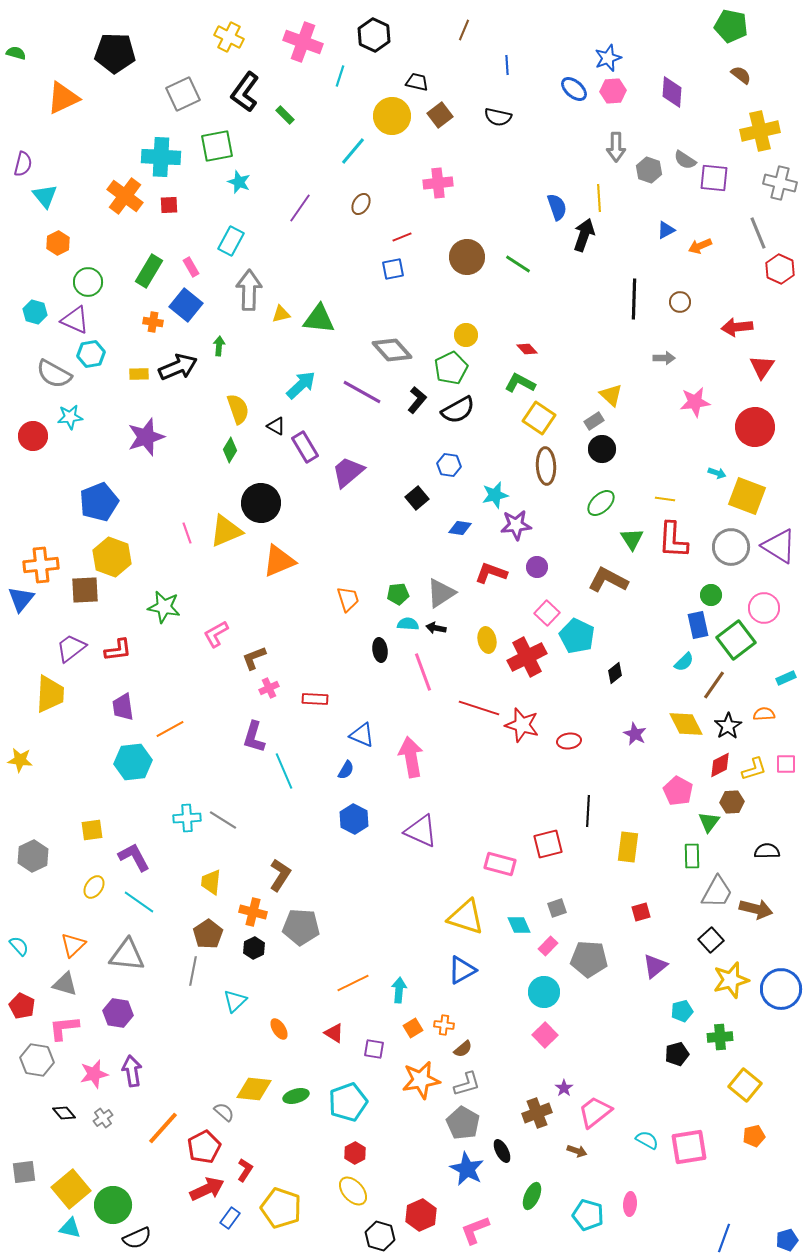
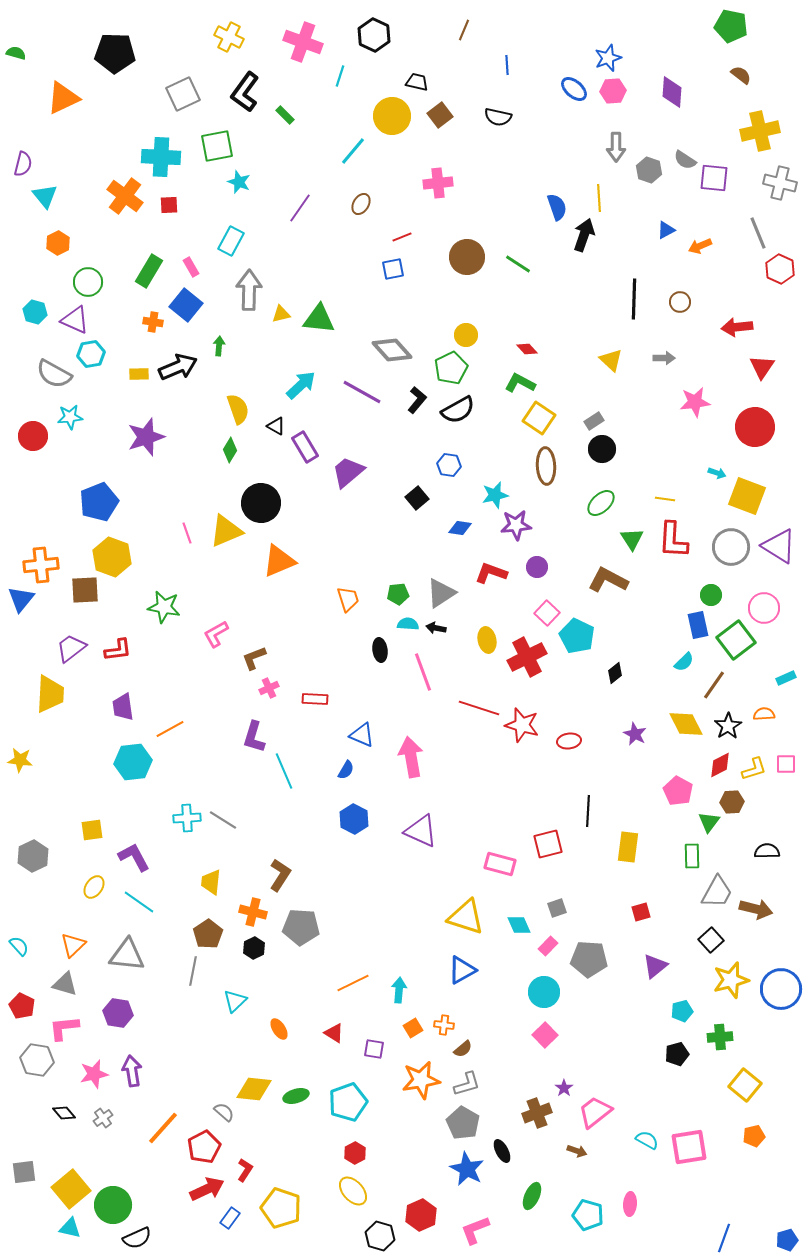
yellow triangle at (611, 395): moved 35 px up
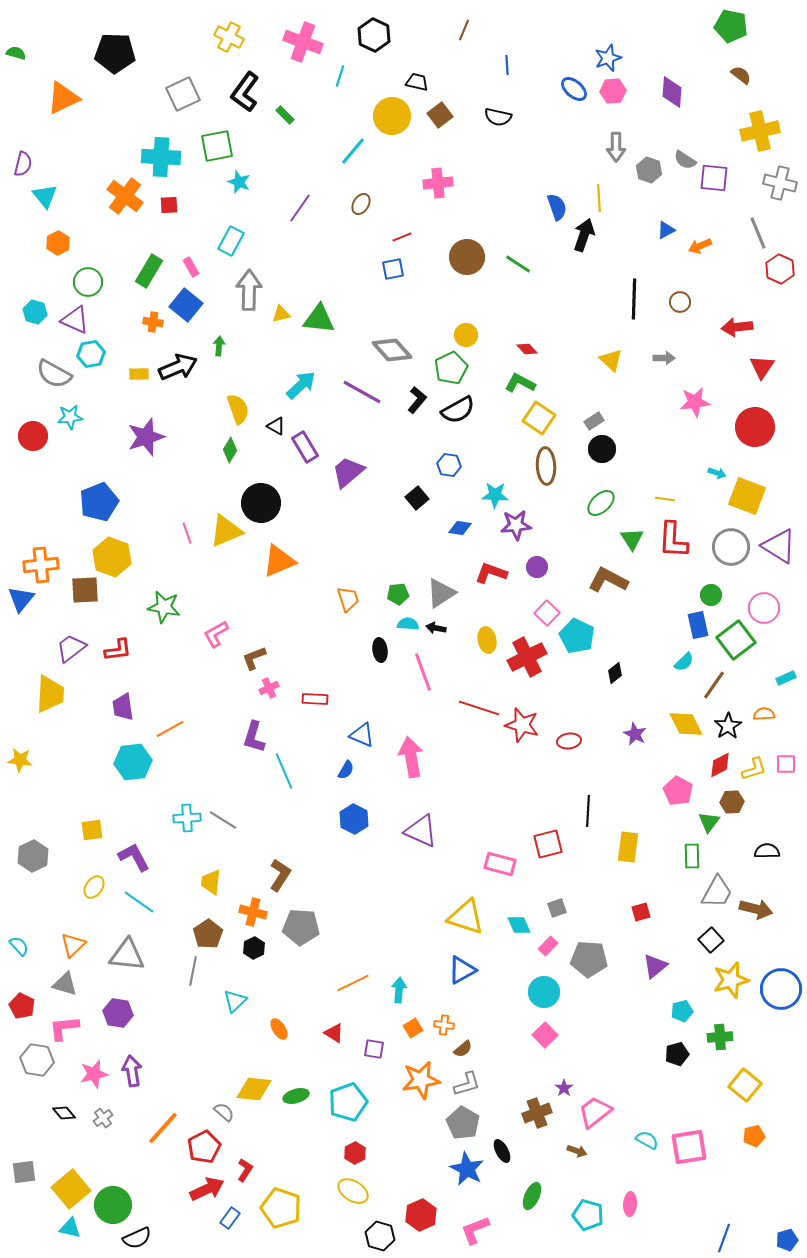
cyan star at (495, 495): rotated 16 degrees clockwise
yellow ellipse at (353, 1191): rotated 16 degrees counterclockwise
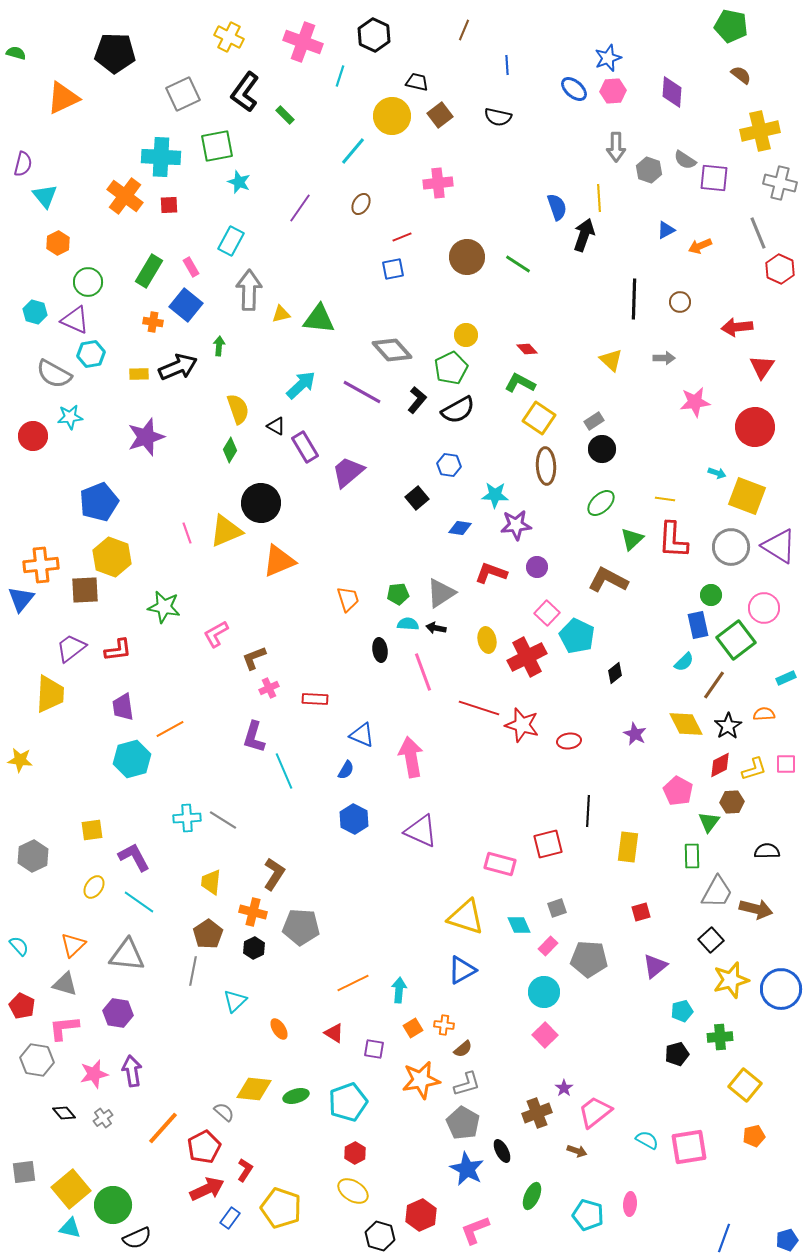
green triangle at (632, 539): rotated 20 degrees clockwise
cyan hexagon at (133, 762): moved 1 px left, 3 px up; rotated 9 degrees counterclockwise
brown L-shape at (280, 875): moved 6 px left, 1 px up
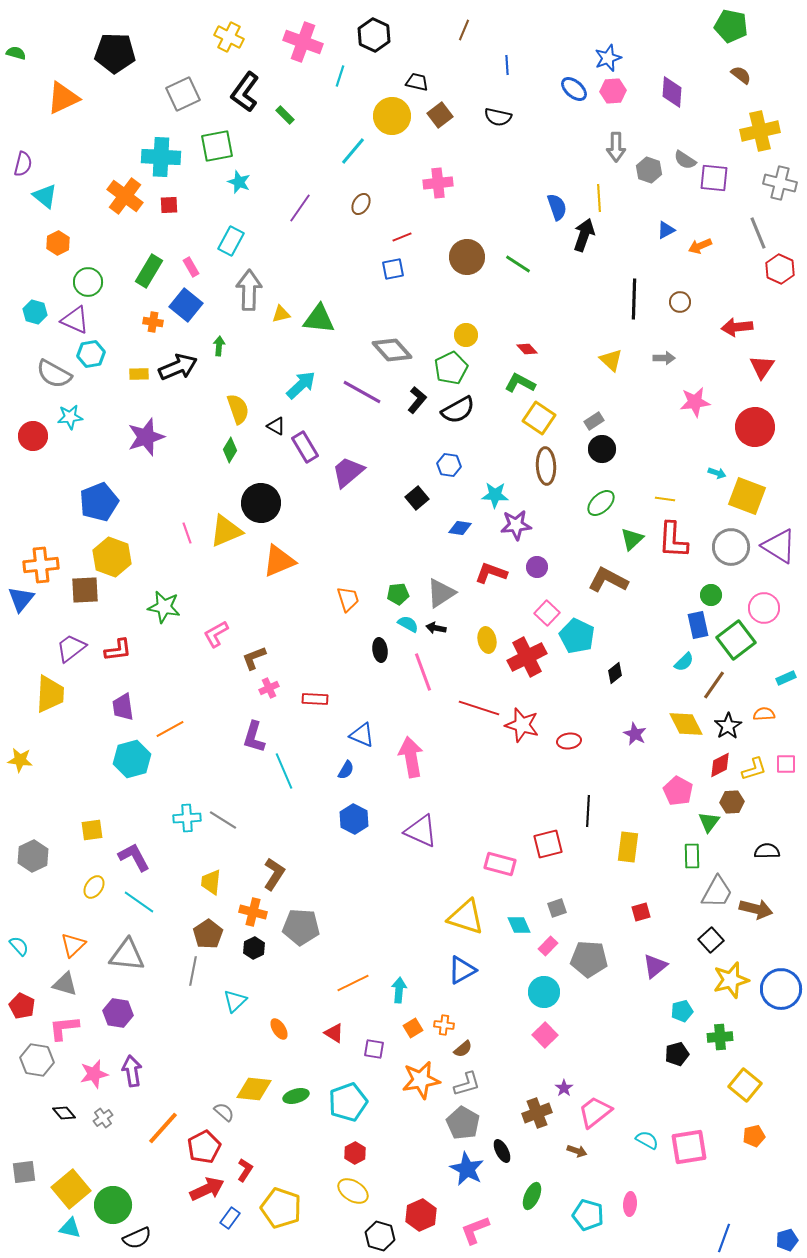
cyan triangle at (45, 196): rotated 12 degrees counterclockwise
cyan semicircle at (408, 624): rotated 25 degrees clockwise
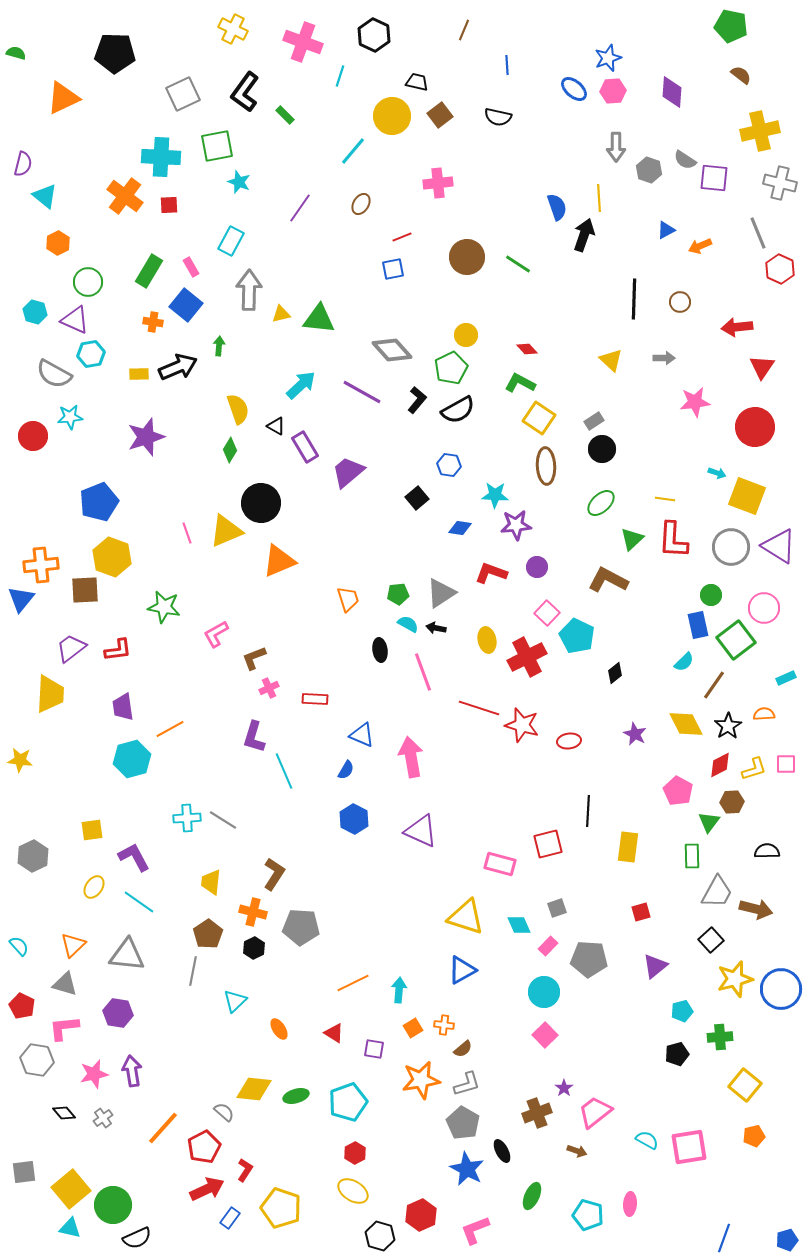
yellow cross at (229, 37): moved 4 px right, 8 px up
yellow star at (731, 980): moved 4 px right, 1 px up
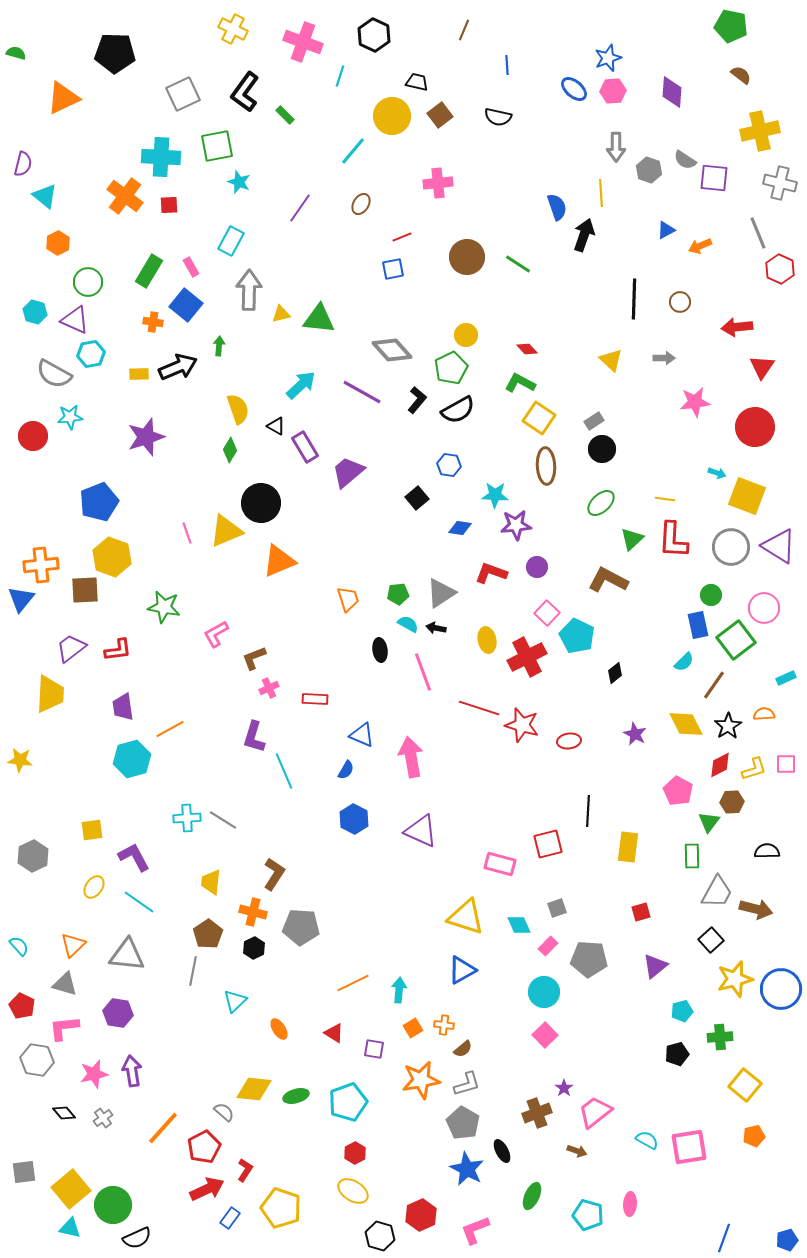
yellow line at (599, 198): moved 2 px right, 5 px up
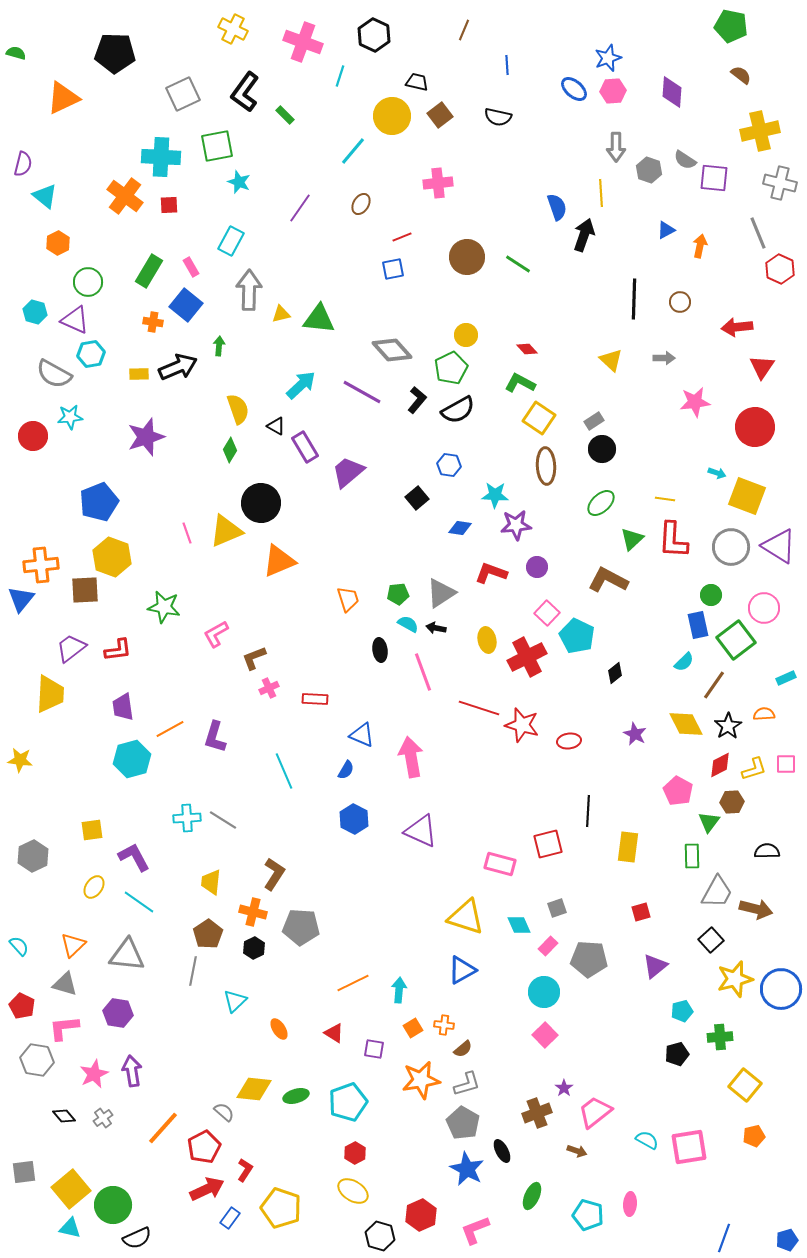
orange arrow at (700, 246): rotated 125 degrees clockwise
purple L-shape at (254, 737): moved 39 px left
pink star at (94, 1074): rotated 12 degrees counterclockwise
black diamond at (64, 1113): moved 3 px down
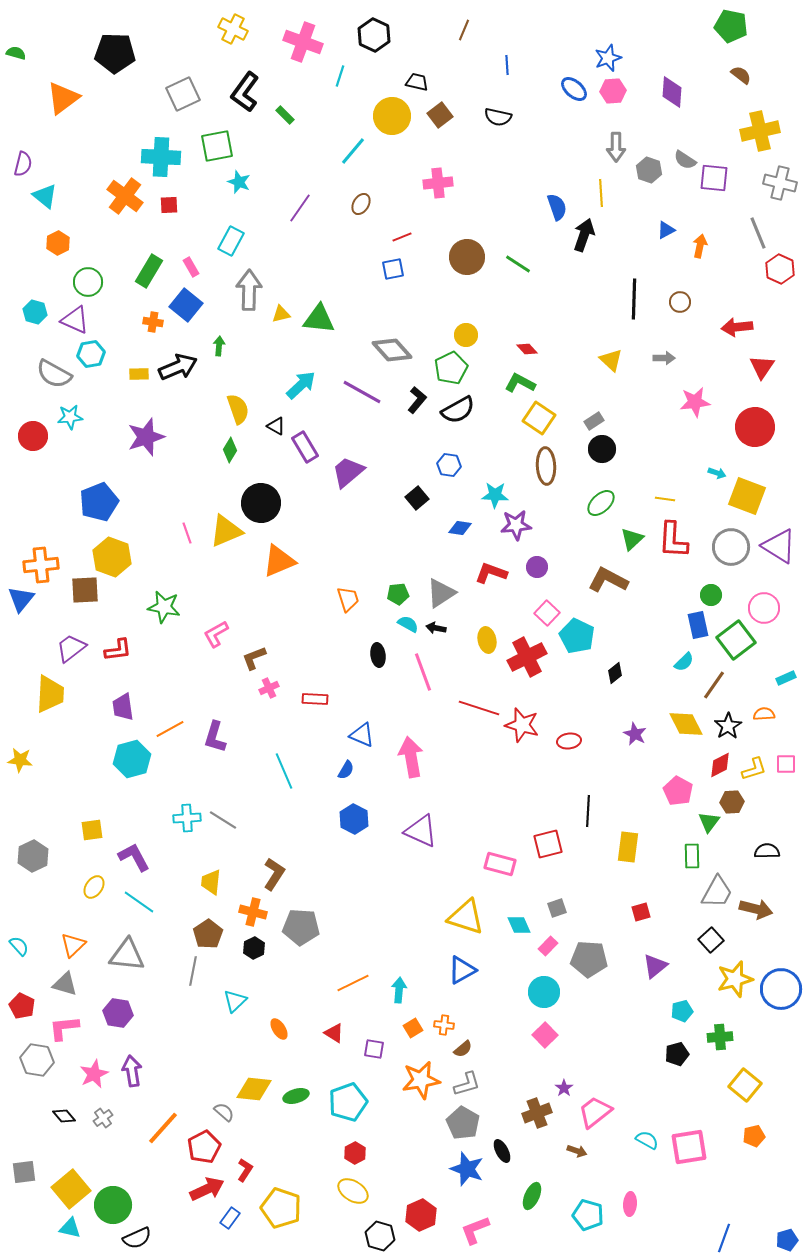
orange triangle at (63, 98): rotated 12 degrees counterclockwise
black ellipse at (380, 650): moved 2 px left, 5 px down
blue star at (467, 1169): rotated 8 degrees counterclockwise
